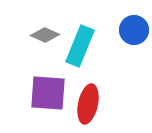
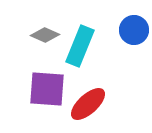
purple square: moved 1 px left, 4 px up
red ellipse: rotated 36 degrees clockwise
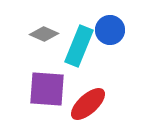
blue circle: moved 24 px left
gray diamond: moved 1 px left, 1 px up
cyan rectangle: moved 1 px left
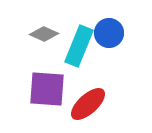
blue circle: moved 1 px left, 3 px down
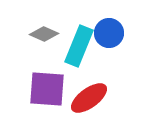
red ellipse: moved 1 px right, 6 px up; rotated 6 degrees clockwise
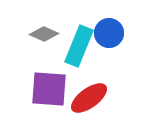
purple square: moved 2 px right
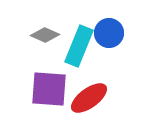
gray diamond: moved 1 px right, 1 px down
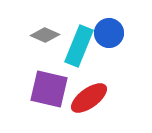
purple square: rotated 9 degrees clockwise
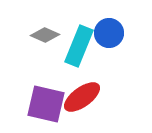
purple square: moved 3 px left, 15 px down
red ellipse: moved 7 px left, 1 px up
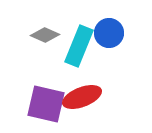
red ellipse: rotated 15 degrees clockwise
